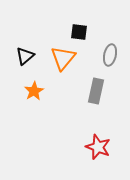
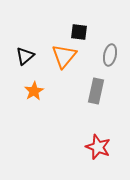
orange triangle: moved 1 px right, 2 px up
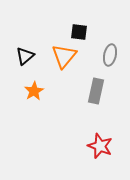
red star: moved 2 px right, 1 px up
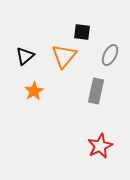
black square: moved 3 px right
gray ellipse: rotated 15 degrees clockwise
red star: rotated 25 degrees clockwise
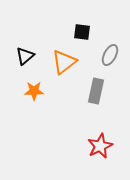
orange triangle: moved 6 px down; rotated 12 degrees clockwise
orange star: rotated 30 degrees clockwise
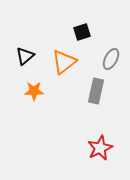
black square: rotated 24 degrees counterclockwise
gray ellipse: moved 1 px right, 4 px down
red star: moved 2 px down
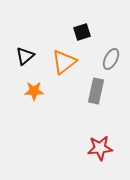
red star: rotated 20 degrees clockwise
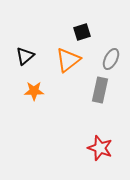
orange triangle: moved 4 px right, 2 px up
gray rectangle: moved 4 px right, 1 px up
red star: rotated 25 degrees clockwise
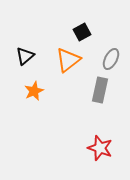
black square: rotated 12 degrees counterclockwise
orange star: rotated 24 degrees counterclockwise
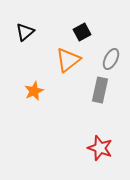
black triangle: moved 24 px up
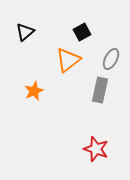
red star: moved 4 px left, 1 px down
